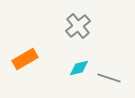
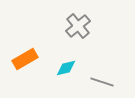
cyan diamond: moved 13 px left
gray line: moved 7 px left, 4 px down
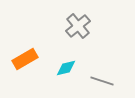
gray line: moved 1 px up
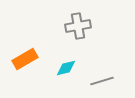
gray cross: rotated 30 degrees clockwise
gray line: rotated 35 degrees counterclockwise
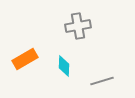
cyan diamond: moved 2 px left, 2 px up; rotated 75 degrees counterclockwise
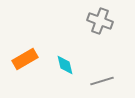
gray cross: moved 22 px right, 5 px up; rotated 30 degrees clockwise
cyan diamond: moved 1 px right, 1 px up; rotated 15 degrees counterclockwise
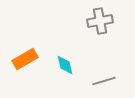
gray cross: rotated 30 degrees counterclockwise
gray line: moved 2 px right
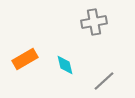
gray cross: moved 6 px left, 1 px down
gray line: rotated 25 degrees counterclockwise
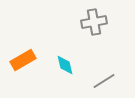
orange rectangle: moved 2 px left, 1 px down
gray line: rotated 10 degrees clockwise
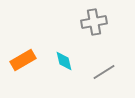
cyan diamond: moved 1 px left, 4 px up
gray line: moved 9 px up
